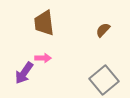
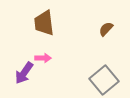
brown semicircle: moved 3 px right, 1 px up
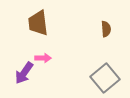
brown trapezoid: moved 6 px left
brown semicircle: rotated 133 degrees clockwise
gray square: moved 1 px right, 2 px up
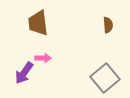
brown semicircle: moved 2 px right, 4 px up
